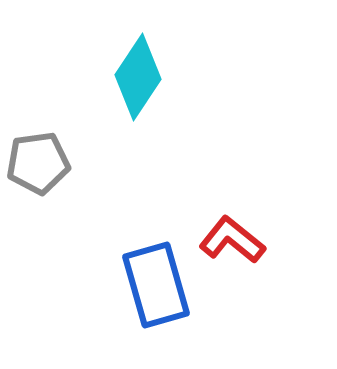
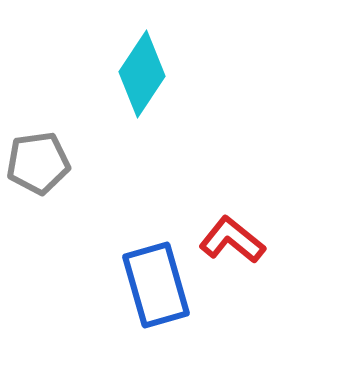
cyan diamond: moved 4 px right, 3 px up
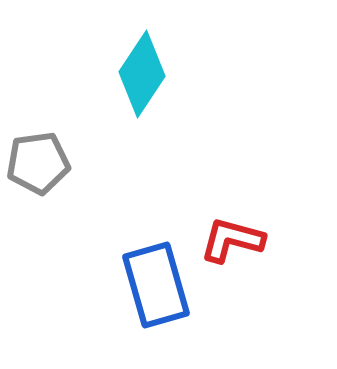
red L-shape: rotated 24 degrees counterclockwise
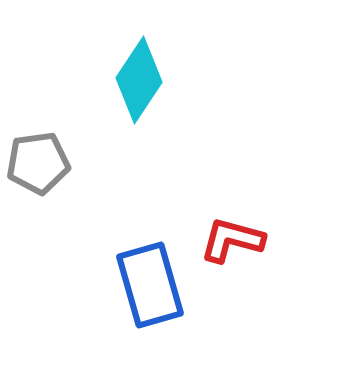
cyan diamond: moved 3 px left, 6 px down
blue rectangle: moved 6 px left
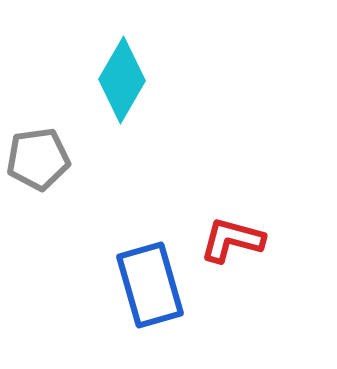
cyan diamond: moved 17 px left; rotated 4 degrees counterclockwise
gray pentagon: moved 4 px up
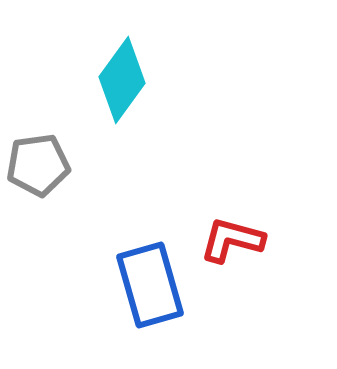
cyan diamond: rotated 6 degrees clockwise
gray pentagon: moved 6 px down
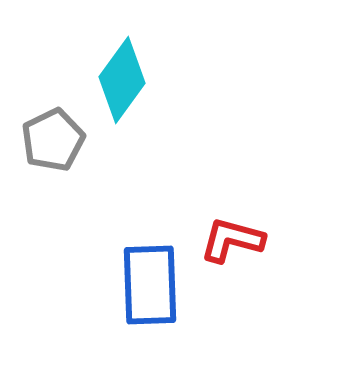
gray pentagon: moved 15 px right, 25 px up; rotated 18 degrees counterclockwise
blue rectangle: rotated 14 degrees clockwise
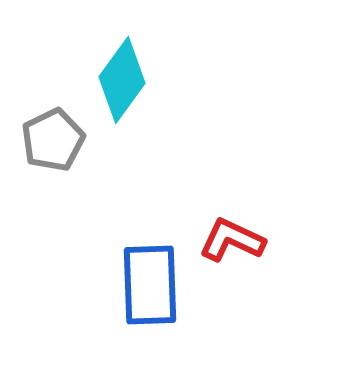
red L-shape: rotated 10 degrees clockwise
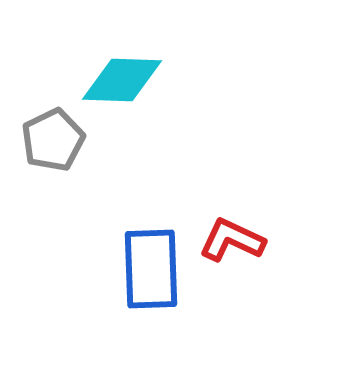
cyan diamond: rotated 56 degrees clockwise
blue rectangle: moved 1 px right, 16 px up
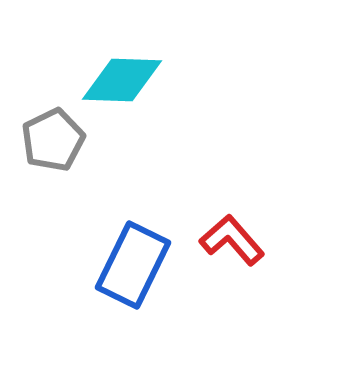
red L-shape: rotated 24 degrees clockwise
blue rectangle: moved 18 px left, 4 px up; rotated 28 degrees clockwise
